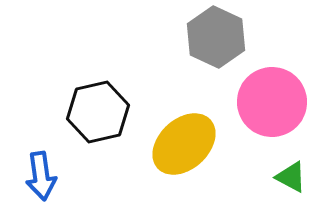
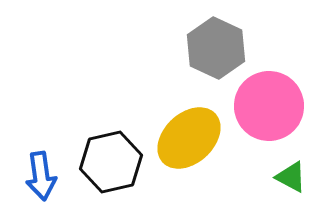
gray hexagon: moved 11 px down
pink circle: moved 3 px left, 4 px down
black hexagon: moved 13 px right, 50 px down
yellow ellipse: moved 5 px right, 6 px up
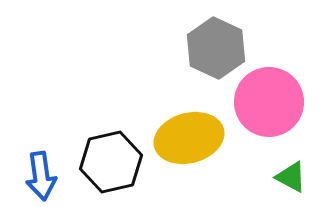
pink circle: moved 4 px up
yellow ellipse: rotated 28 degrees clockwise
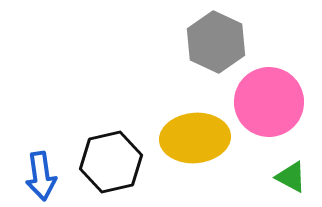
gray hexagon: moved 6 px up
yellow ellipse: moved 6 px right; rotated 10 degrees clockwise
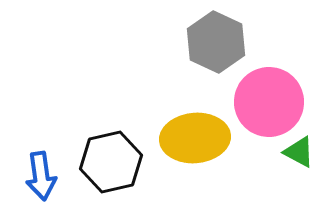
green triangle: moved 8 px right, 25 px up
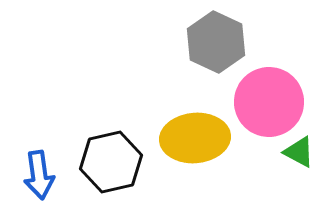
blue arrow: moved 2 px left, 1 px up
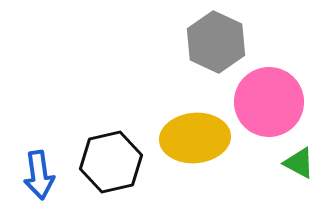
green triangle: moved 11 px down
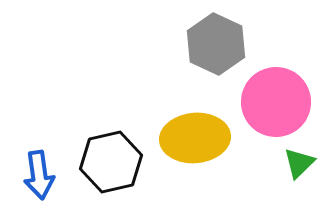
gray hexagon: moved 2 px down
pink circle: moved 7 px right
green triangle: rotated 48 degrees clockwise
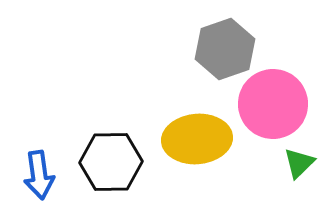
gray hexagon: moved 9 px right, 5 px down; rotated 16 degrees clockwise
pink circle: moved 3 px left, 2 px down
yellow ellipse: moved 2 px right, 1 px down
black hexagon: rotated 12 degrees clockwise
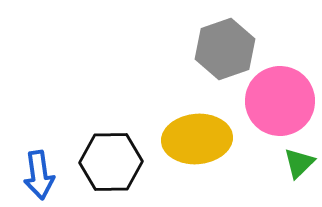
pink circle: moved 7 px right, 3 px up
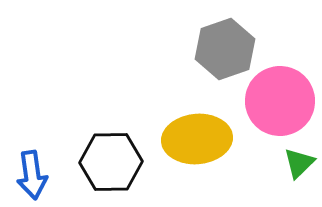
blue arrow: moved 7 px left
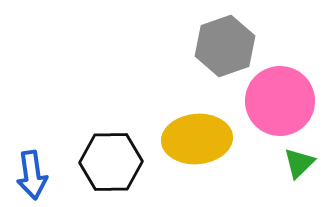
gray hexagon: moved 3 px up
